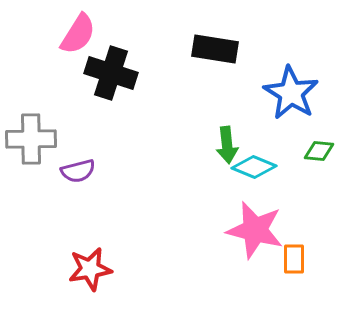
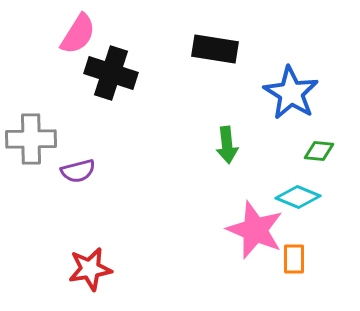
cyan diamond: moved 44 px right, 30 px down
pink star: rotated 8 degrees clockwise
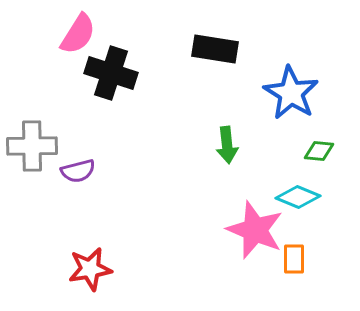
gray cross: moved 1 px right, 7 px down
